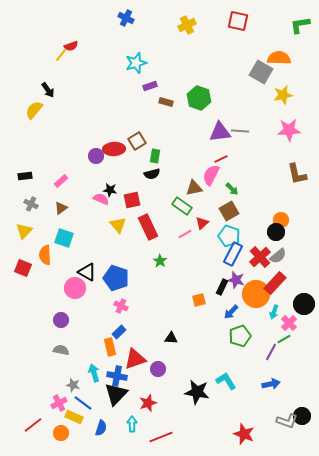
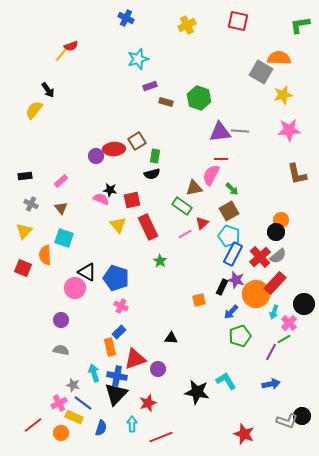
cyan star at (136, 63): moved 2 px right, 4 px up
red line at (221, 159): rotated 24 degrees clockwise
brown triangle at (61, 208): rotated 32 degrees counterclockwise
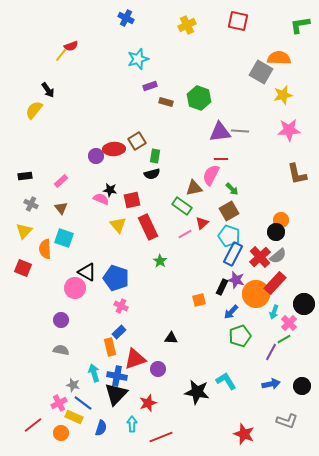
orange semicircle at (45, 255): moved 6 px up
black circle at (302, 416): moved 30 px up
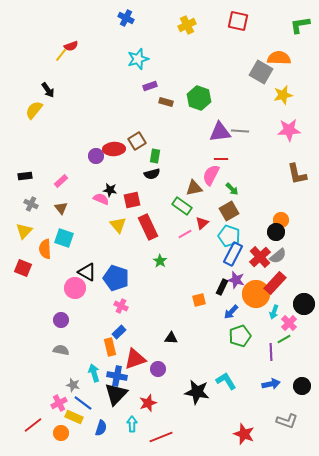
purple line at (271, 352): rotated 30 degrees counterclockwise
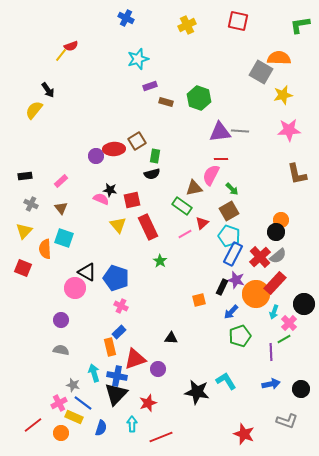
black circle at (302, 386): moved 1 px left, 3 px down
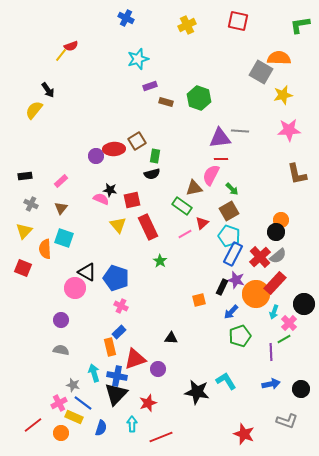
purple triangle at (220, 132): moved 6 px down
brown triangle at (61, 208): rotated 16 degrees clockwise
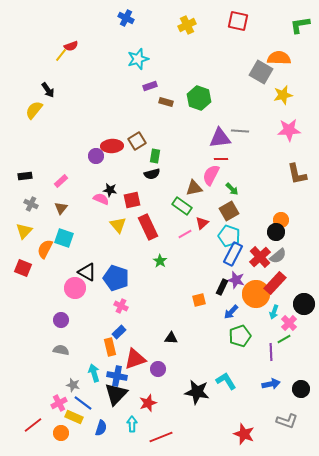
red ellipse at (114, 149): moved 2 px left, 3 px up
orange semicircle at (45, 249): rotated 30 degrees clockwise
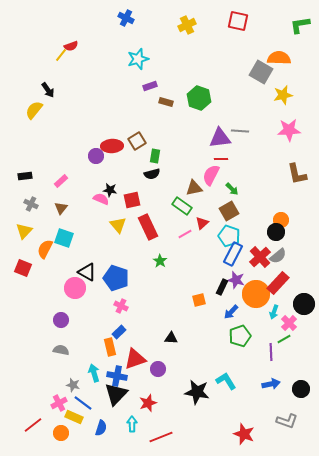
red rectangle at (275, 283): moved 3 px right
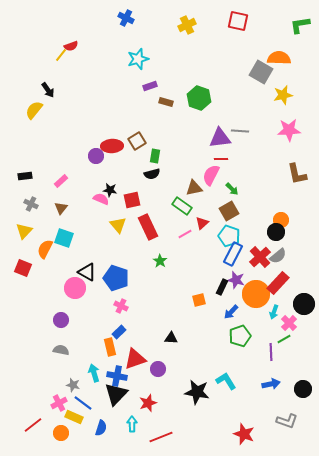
black circle at (301, 389): moved 2 px right
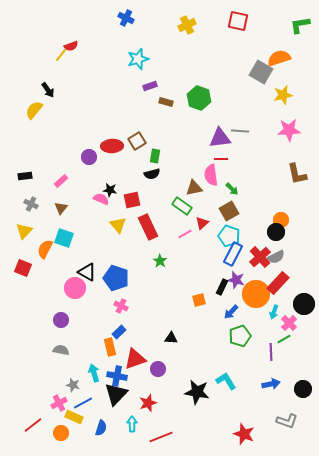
orange semicircle at (279, 58): rotated 20 degrees counterclockwise
purple circle at (96, 156): moved 7 px left, 1 px down
pink semicircle at (211, 175): rotated 35 degrees counterclockwise
gray semicircle at (278, 256): moved 2 px left, 1 px down; rotated 12 degrees clockwise
blue line at (83, 403): rotated 66 degrees counterclockwise
